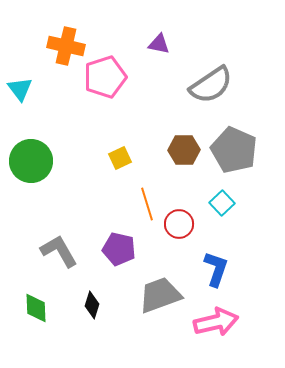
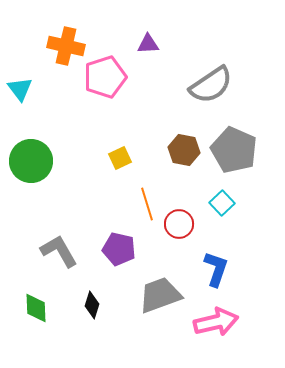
purple triangle: moved 11 px left; rotated 15 degrees counterclockwise
brown hexagon: rotated 12 degrees clockwise
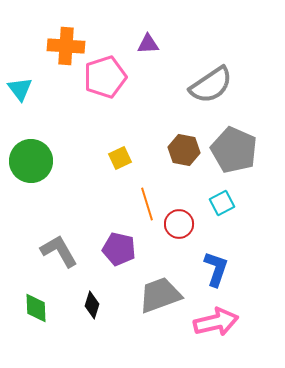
orange cross: rotated 9 degrees counterclockwise
cyan square: rotated 15 degrees clockwise
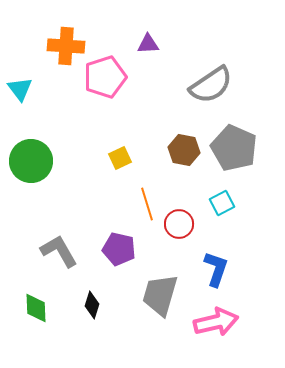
gray pentagon: moved 2 px up
gray trapezoid: rotated 54 degrees counterclockwise
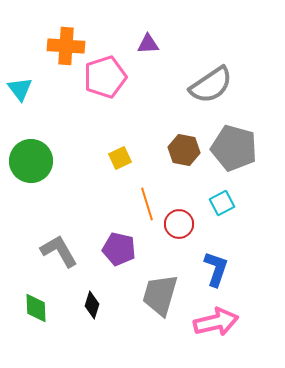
gray pentagon: rotated 9 degrees counterclockwise
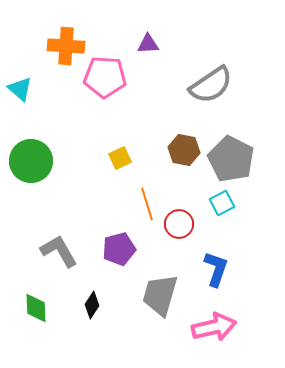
pink pentagon: rotated 21 degrees clockwise
cyan triangle: rotated 12 degrees counterclockwise
gray pentagon: moved 3 px left, 11 px down; rotated 12 degrees clockwise
purple pentagon: rotated 28 degrees counterclockwise
black diamond: rotated 16 degrees clockwise
pink arrow: moved 2 px left, 5 px down
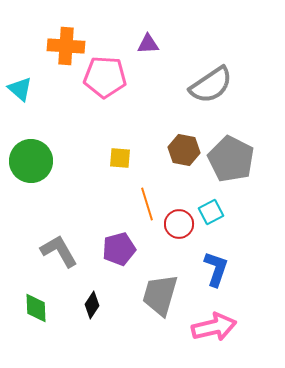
yellow square: rotated 30 degrees clockwise
cyan square: moved 11 px left, 9 px down
